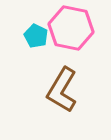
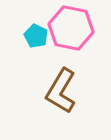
brown L-shape: moved 1 px left, 1 px down
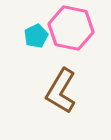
cyan pentagon: rotated 20 degrees clockwise
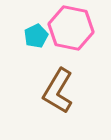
brown L-shape: moved 3 px left
